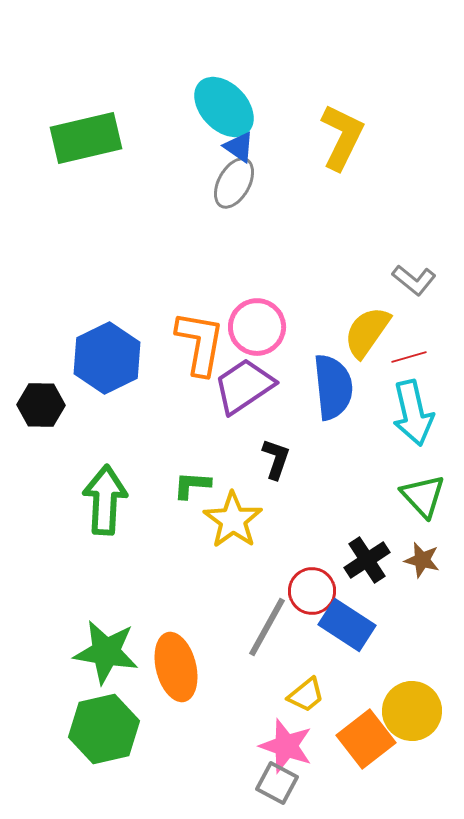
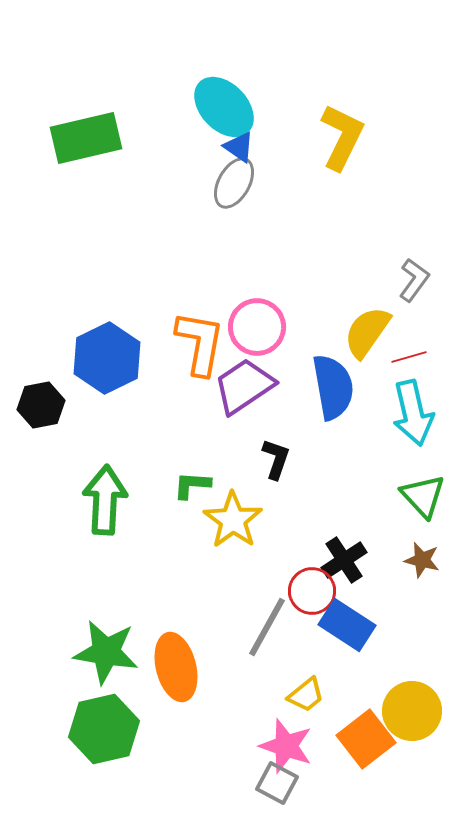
gray L-shape: rotated 93 degrees counterclockwise
blue semicircle: rotated 4 degrees counterclockwise
black hexagon: rotated 12 degrees counterclockwise
black cross: moved 23 px left
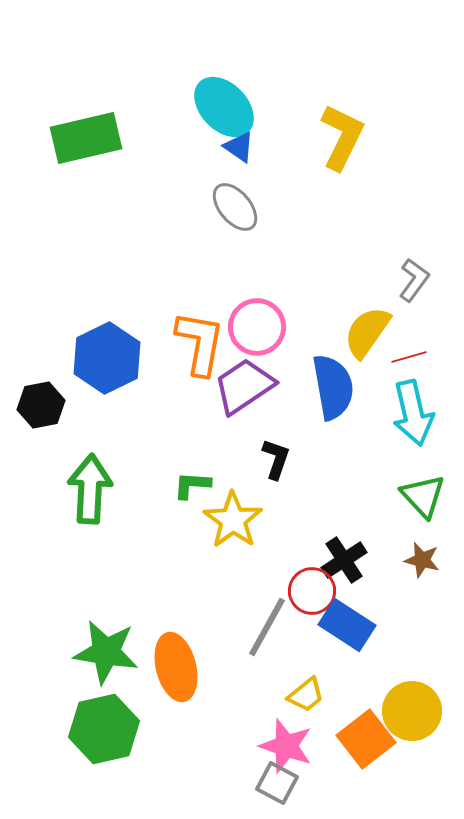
gray ellipse: moved 1 px right, 24 px down; rotated 69 degrees counterclockwise
green arrow: moved 15 px left, 11 px up
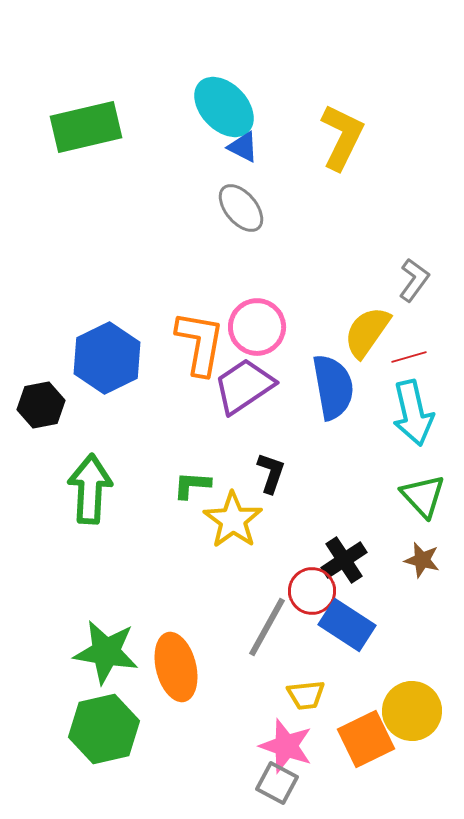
green rectangle: moved 11 px up
blue triangle: moved 4 px right; rotated 8 degrees counterclockwise
gray ellipse: moved 6 px right, 1 px down
black L-shape: moved 5 px left, 14 px down
yellow trapezoid: rotated 33 degrees clockwise
orange square: rotated 12 degrees clockwise
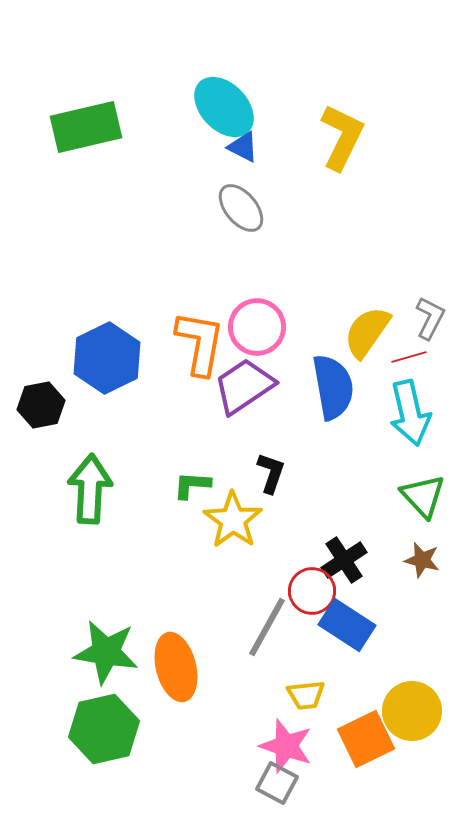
gray L-shape: moved 16 px right, 38 px down; rotated 9 degrees counterclockwise
cyan arrow: moved 3 px left
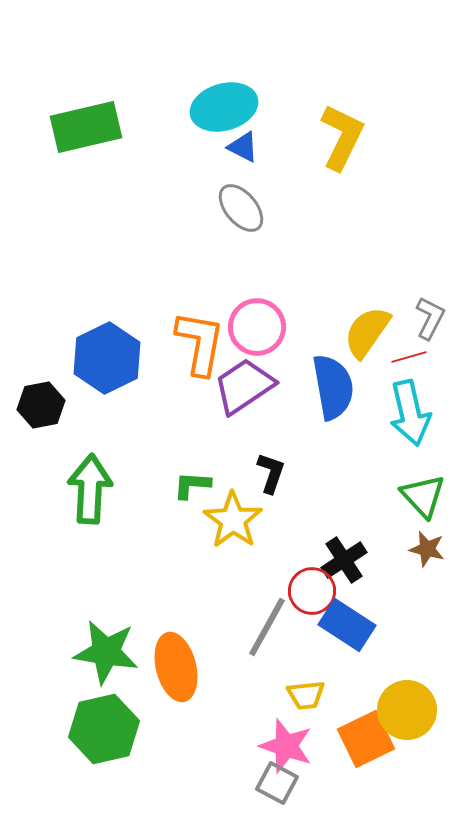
cyan ellipse: rotated 62 degrees counterclockwise
brown star: moved 5 px right, 11 px up
yellow circle: moved 5 px left, 1 px up
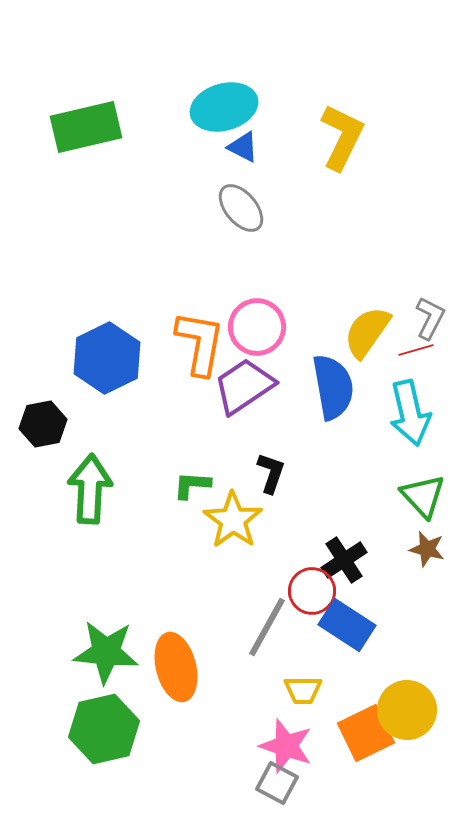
red line: moved 7 px right, 7 px up
black hexagon: moved 2 px right, 19 px down
green star: rotated 4 degrees counterclockwise
yellow trapezoid: moved 3 px left, 5 px up; rotated 6 degrees clockwise
orange square: moved 6 px up
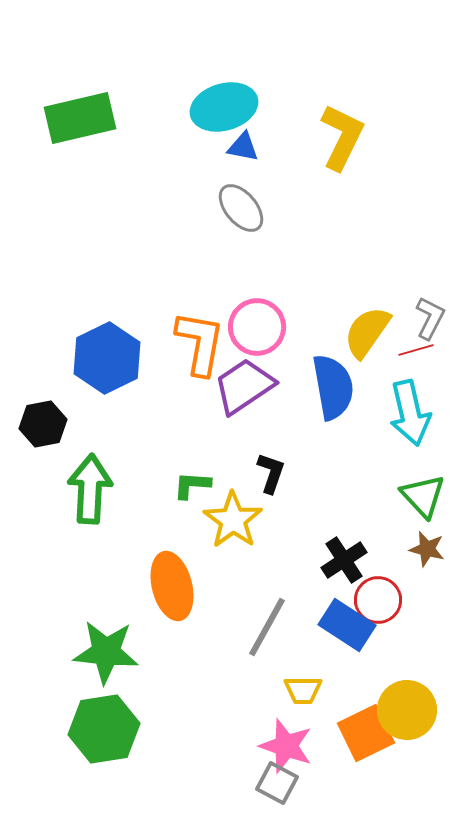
green rectangle: moved 6 px left, 9 px up
blue triangle: rotated 16 degrees counterclockwise
red circle: moved 66 px right, 9 px down
orange ellipse: moved 4 px left, 81 px up
green hexagon: rotated 4 degrees clockwise
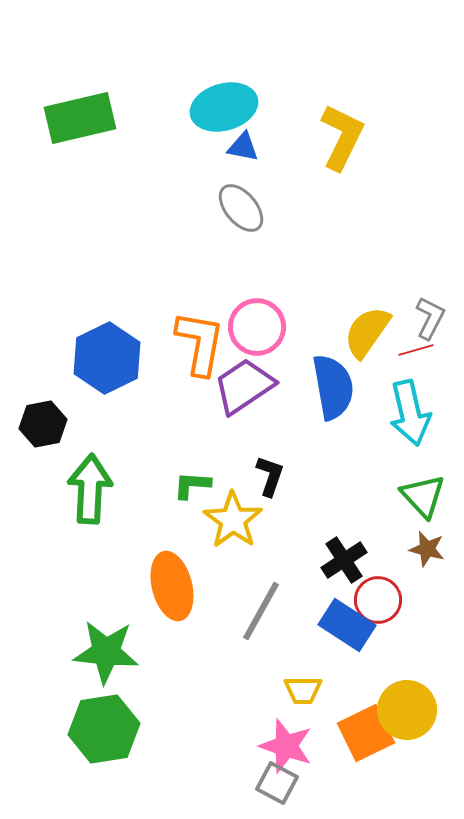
black L-shape: moved 1 px left, 3 px down
gray line: moved 6 px left, 16 px up
